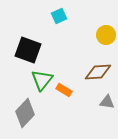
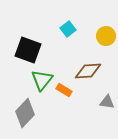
cyan square: moved 9 px right, 13 px down; rotated 14 degrees counterclockwise
yellow circle: moved 1 px down
brown diamond: moved 10 px left, 1 px up
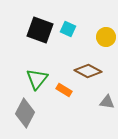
cyan square: rotated 28 degrees counterclockwise
yellow circle: moved 1 px down
black square: moved 12 px right, 20 px up
brown diamond: rotated 32 degrees clockwise
green triangle: moved 5 px left, 1 px up
gray diamond: rotated 16 degrees counterclockwise
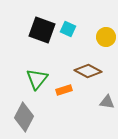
black square: moved 2 px right
orange rectangle: rotated 49 degrees counterclockwise
gray diamond: moved 1 px left, 4 px down
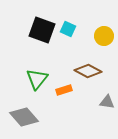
yellow circle: moved 2 px left, 1 px up
gray diamond: rotated 68 degrees counterclockwise
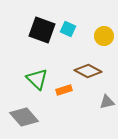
green triangle: rotated 25 degrees counterclockwise
gray triangle: rotated 21 degrees counterclockwise
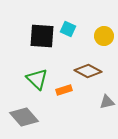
black square: moved 6 px down; rotated 16 degrees counterclockwise
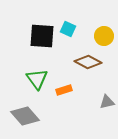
brown diamond: moved 9 px up
green triangle: rotated 10 degrees clockwise
gray diamond: moved 1 px right, 1 px up
